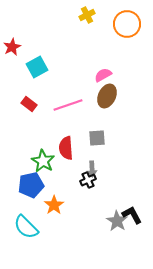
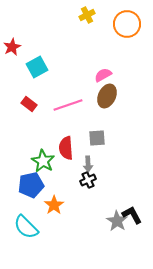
gray arrow: moved 4 px left, 5 px up
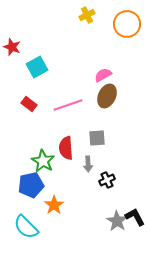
red star: rotated 24 degrees counterclockwise
black cross: moved 19 px right
black L-shape: moved 3 px right, 2 px down
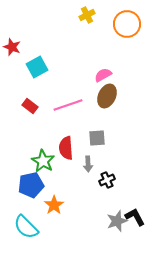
red rectangle: moved 1 px right, 2 px down
gray star: rotated 20 degrees clockwise
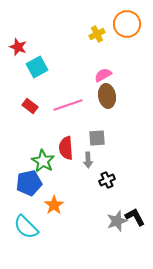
yellow cross: moved 10 px right, 19 px down
red star: moved 6 px right
brown ellipse: rotated 35 degrees counterclockwise
gray arrow: moved 4 px up
blue pentagon: moved 2 px left, 2 px up
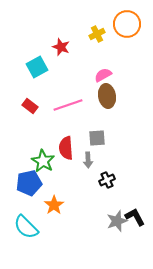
red star: moved 43 px right
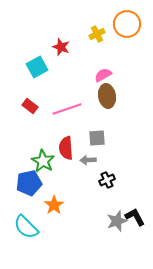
pink line: moved 1 px left, 4 px down
gray arrow: rotated 91 degrees clockwise
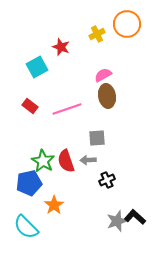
red semicircle: moved 13 px down; rotated 15 degrees counterclockwise
black L-shape: rotated 20 degrees counterclockwise
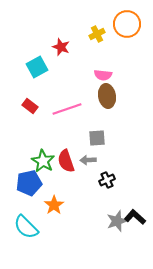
pink semicircle: rotated 144 degrees counterclockwise
